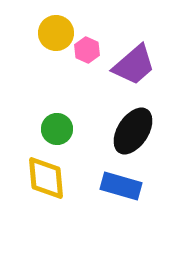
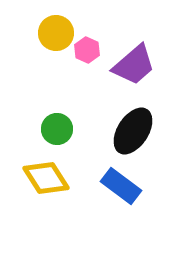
yellow diamond: rotated 27 degrees counterclockwise
blue rectangle: rotated 21 degrees clockwise
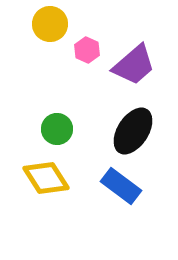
yellow circle: moved 6 px left, 9 px up
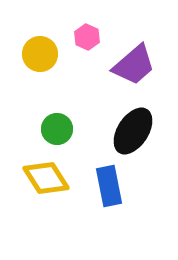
yellow circle: moved 10 px left, 30 px down
pink hexagon: moved 13 px up
blue rectangle: moved 12 px left; rotated 42 degrees clockwise
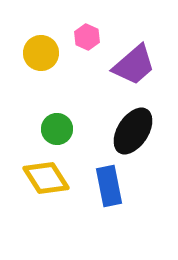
yellow circle: moved 1 px right, 1 px up
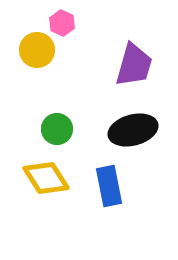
pink hexagon: moved 25 px left, 14 px up
yellow circle: moved 4 px left, 3 px up
purple trapezoid: rotated 33 degrees counterclockwise
black ellipse: moved 1 px up; rotated 42 degrees clockwise
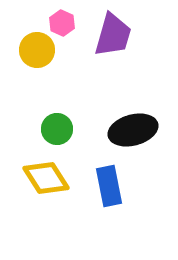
purple trapezoid: moved 21 px left, 30 px up
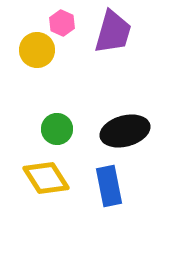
purple trapezoid: moved 3 px up
black ellipse: moved 8 px left, 1 px down
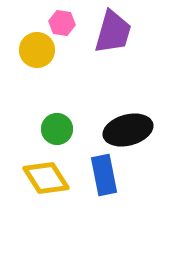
pink hexagon: rotated 15 degrees counterclockwise
black ellipse: moved 3 px right, 1 px up
blue rectangle: moved 5 px left, 11 px up
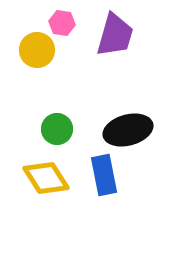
purple trapezoid: moved 2 px right, 3 px down
